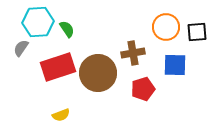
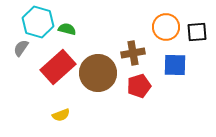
cyan hexagon: rotated 20 degrees clockwise
green semicircle: rotated 42 degrees counterclockwise
red rectangle: rotated 24 degrees counterclockwise
red pentagon: moved 4 px left, 3 px up
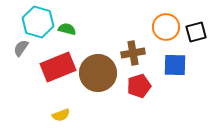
black square: moved 1 px left; rotated 10 degrees counterclockwise
red rectangle: rotated 20 degrees clockwise
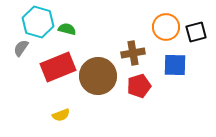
brown circle: moved 3 px down
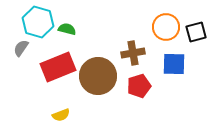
blue square: moved 1 px left, 1 px up
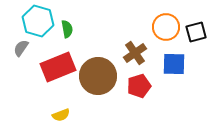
cyan hexagon: moved 1 px up
green semicircle: rotated 66 degrees clockwise
brown cross: moved 2 px right; rotated 25 degrees counterclockwise
